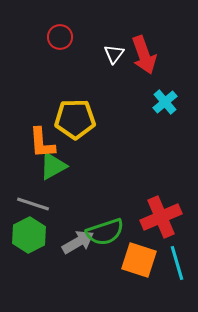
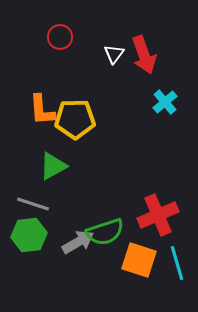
orange L-shape: moved 33 px up
red cross: moved 3 px left, 2 px up
green hexagon: rotated 20 degrees clockwise
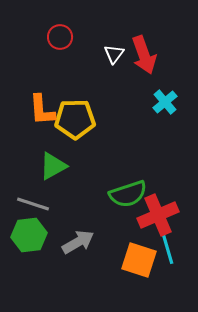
green semicircle: moved 23 px right, 38 px up
cyan line: moved 10 px left, 16 px up
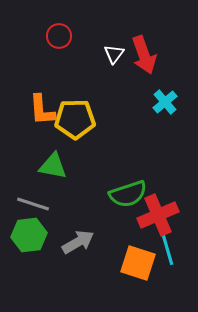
red circle: moved 1 px left, 1 px up
green triangle: rotated 40 degrees clockwise
cyan line: moved 1 px down
orange square: moved 1 px left, 3 px down
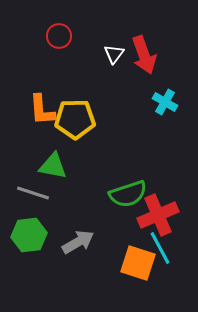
cyan cross: rotated 20 degrees counterclockwise
gray line: moved 11 px up
cyan line: moved 7 px left; rotated 12 degrees counterclockwise
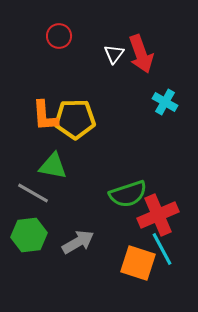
red arrow: moved 3 px left, 1 px up
orange L-shape: moved 3 px right, 6 px down
gray line: rotated 12 degrees clockwise
cyan line: moved 2 px right, 1 px down
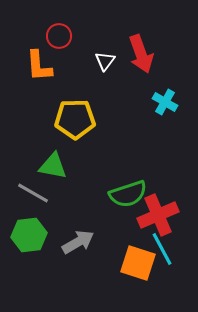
white triangle: moved 9 px left, 7 px down
orange L-shape: moved 6 px left, 50 px up
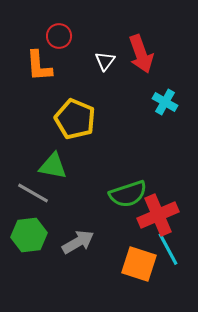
yellow pentagon: rotated 24 degrees clockwise
cyan line: moved 6 px right
orange square: moved 1 px right, 1 px down
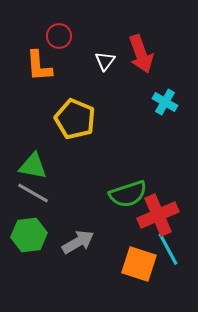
green triangle: moved 20 px left
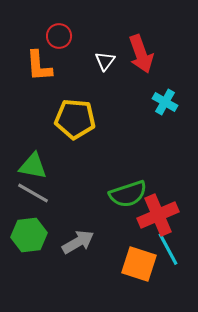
yellow pentagon: rotated 18 degrees counterclockwise
